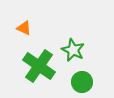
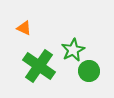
green star: rotated 20 degrees clockwise
green circle: moved 7 px right, 11 px up
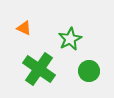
green star: moved 3 px left, 11 px up
green cross: moved 3 px down
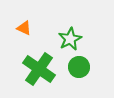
green circle: moved 10 px left, 4 px up
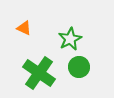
green cross: moved 4 px down
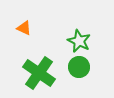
green star: moved 9 px right, 2 px down; rotated 20 degrees counterclockwise
